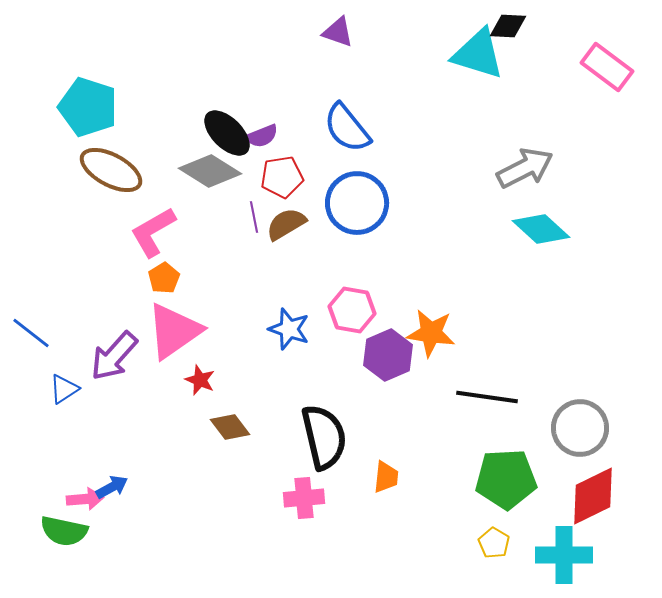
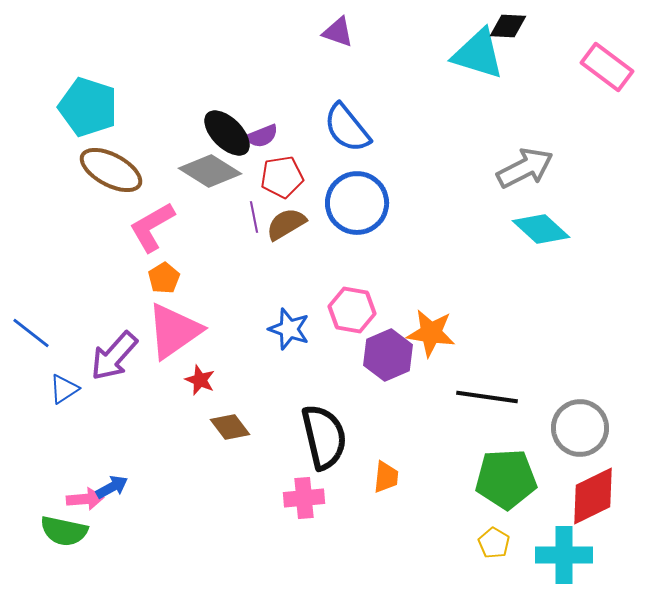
pink L-shape: moved 1 px left, 5 px up
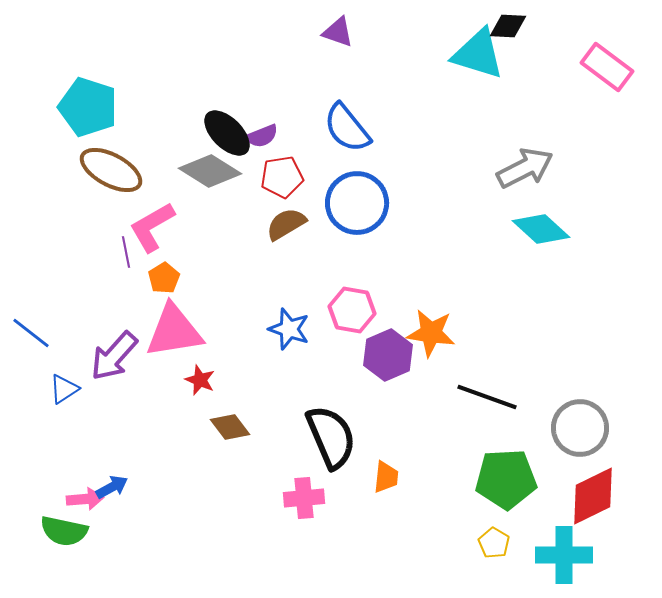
purple line: moved 128 px left, 35 px down
pink triangle: rotated 26 degrees clockwise
black line: rotated 12 degrees clockwise
black semicircle: moved 7 px right; rotated 10 degrees counterclockwise
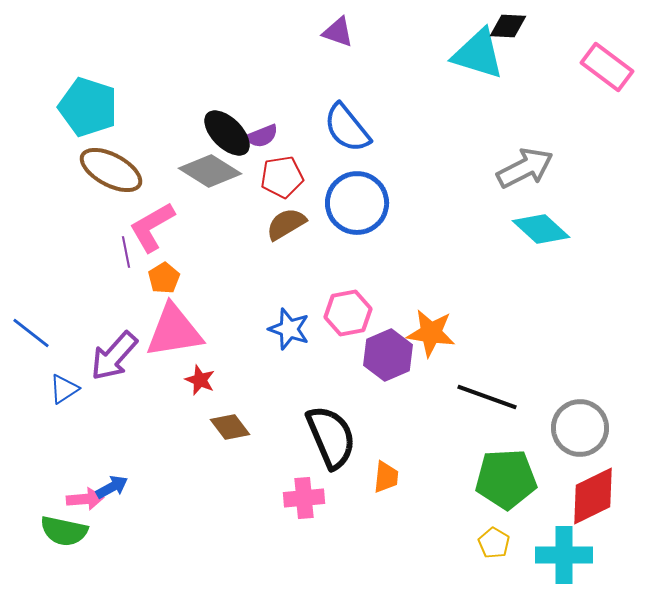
pink hexagon: moved 4 px left, 3 px down; rotated 21 degrees counterclockwise
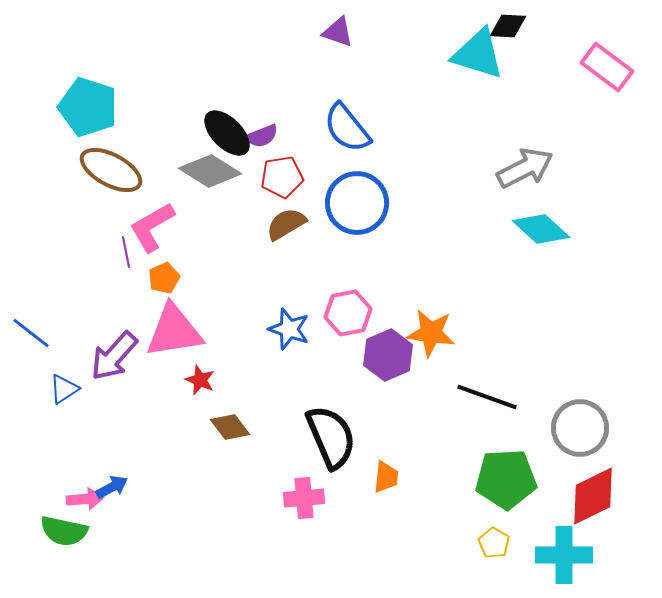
orange pentagon: rotated 8 degrees clockwise
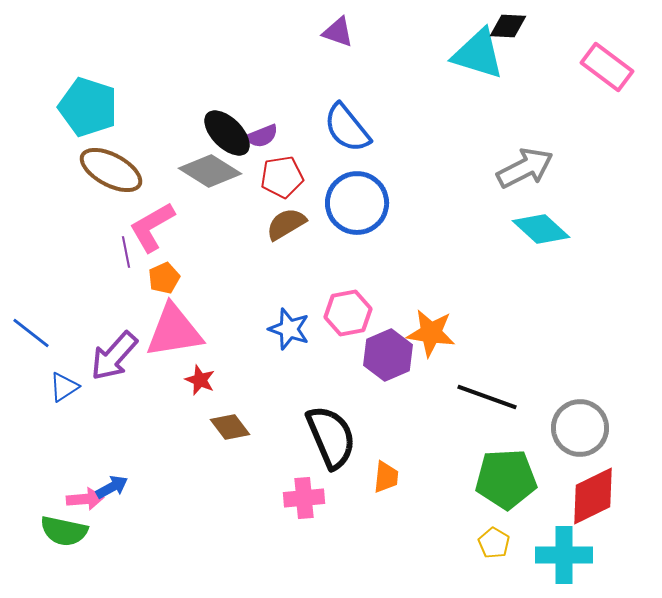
blue triangle: moved 2 px up
